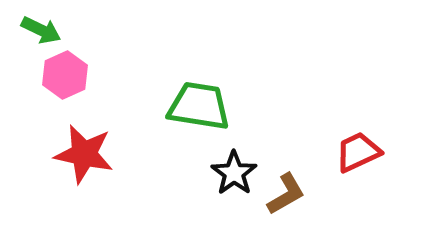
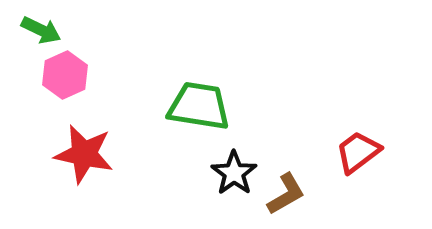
red trapezoid: rotated 12 degrees counterclockwise
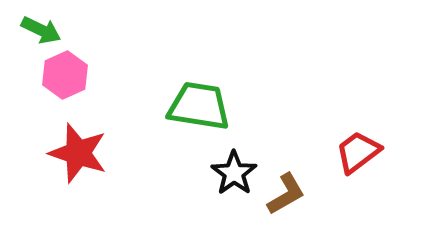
red star: moved 6 px left, 1 px up; rotated 6 degrees clockwise
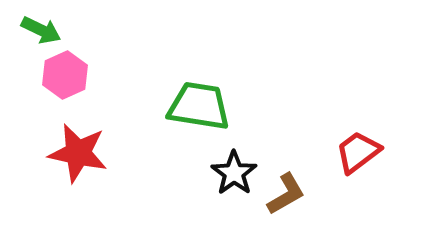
red star: rotated 6 degrees counterclockwise
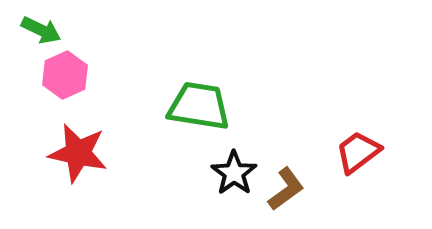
brown L-shape: moved 5 px up; rotated 6 degrees counterclockwise
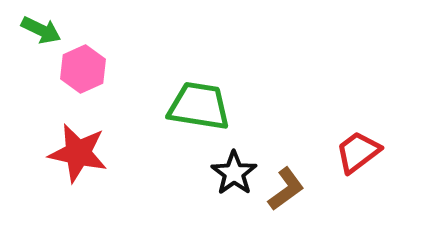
pink hexagon: moved 18 px right, 6 px up
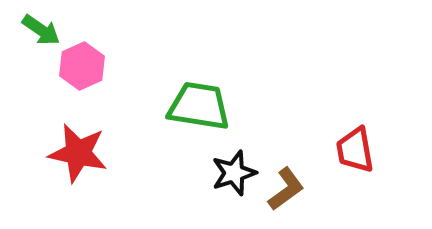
green arrow: rotated 9 degrees clockwise
pink hexagon: moved 1 px left, 3 px up
red trapezoid: moved 3 px left, 2 px up; rotated 63 degrees counterclockwise
black star: rotated 18 degrees clockwise
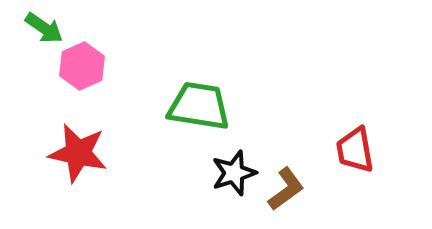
green arrow: moved 3 px right, 2 px up
